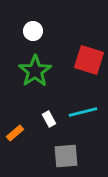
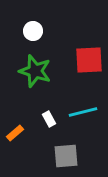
red square: rotated 20 degrees counterclockwise
green star: rotated 20 degrees counterclockwise
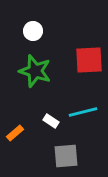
white rectangle: moved 2 px right, 2 px down; rotated 28 degrees counterclockwise
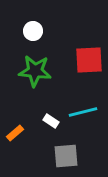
green star: rotated 12 degrees counterclockwise
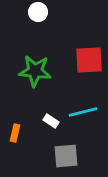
white circle: moved 5 px right, 19 px up
orange rectangle: rotated 36 degrees counterclockwise
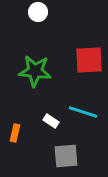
cyan line: rotated 32 degrees clockwise
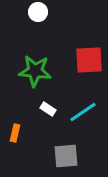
cyan line: rotated 52 degrees counterclockwise
white rectangle: moved 3 px left, 12 px up
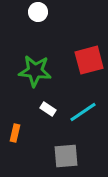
red square: rotated 12 degrees counterclockwise
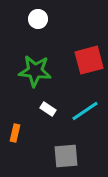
white circle: moved 7 px down
cyan line: moved 2 px right, 1 px up
